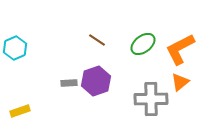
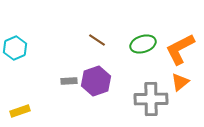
green ellipse: rotated 20 degrees clockwise
gray rectangle: moved 2 px up
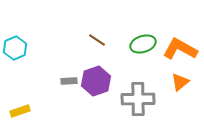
orange L-shape: rotated 56 degrees clockwise
gray cross: moved 13 px left
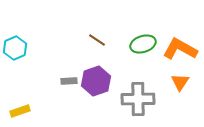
orange triangle: rotated 18 degrees counterclockwise
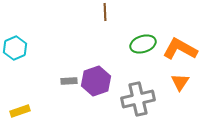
brown line: moved 8 px right, 28 px up; rotated 54 degrees clockwise
gray cross: rotated 12 degrees counterclockwise
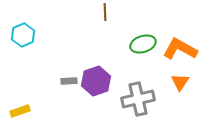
cyan hexagon: moved 8 px right, 13 px up
